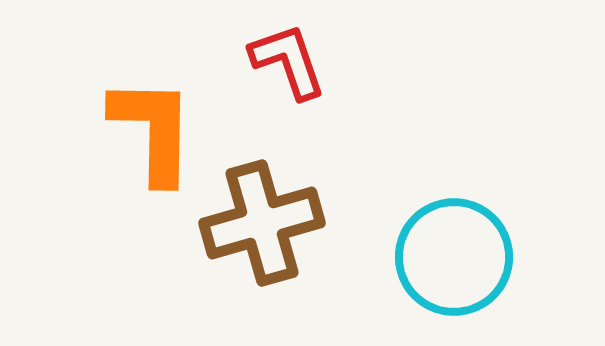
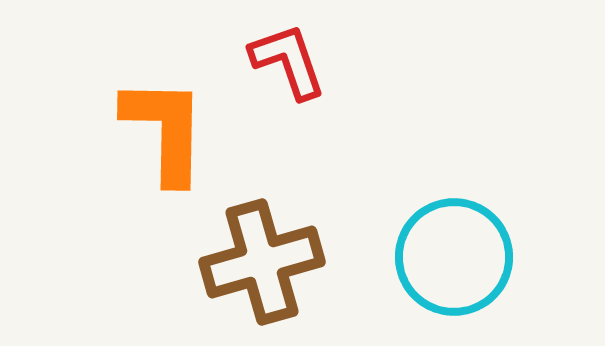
orange L-shape: moved 12 px right
brown cross: moved 39 px down
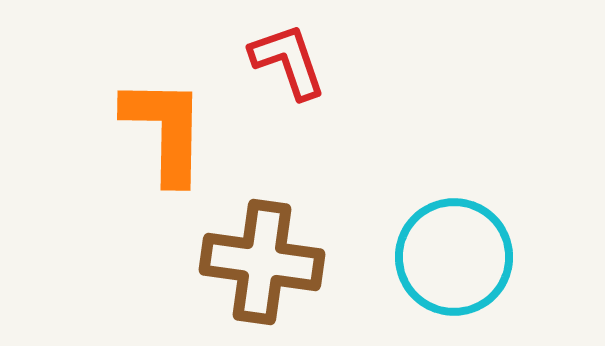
brown cross: rotated 24 degrees clockwise
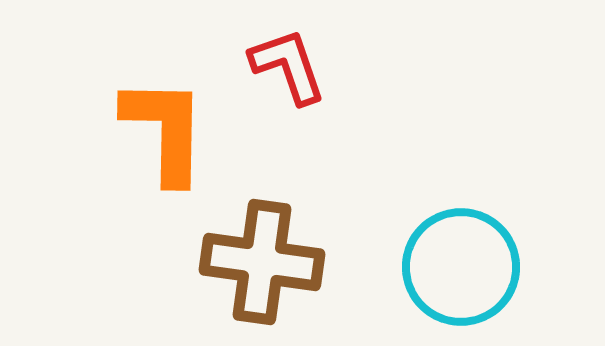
red L-shape: moved 5 px down
cyan circle: moved 7 px right, 10 px down
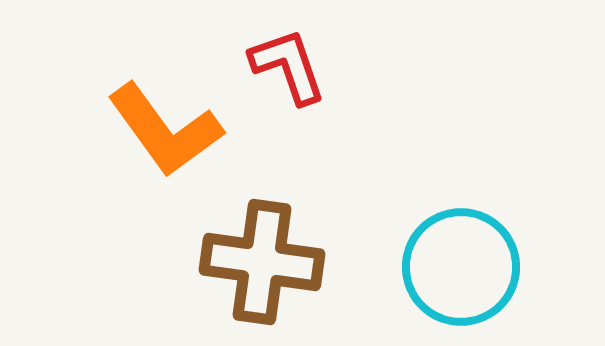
orange L-shape: rotated 143 degrees clockwise
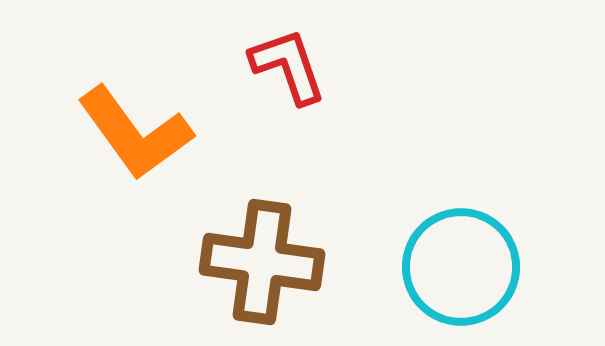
orange L-shape: moved 30 px left, 3 px down
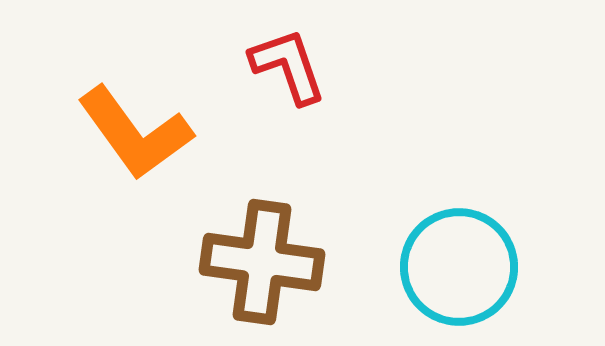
cyan circle: moved 2 px left
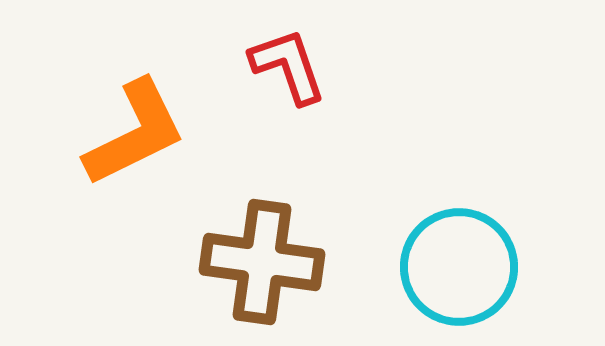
orange L-shape: rotated 80 degrees counterclockwise
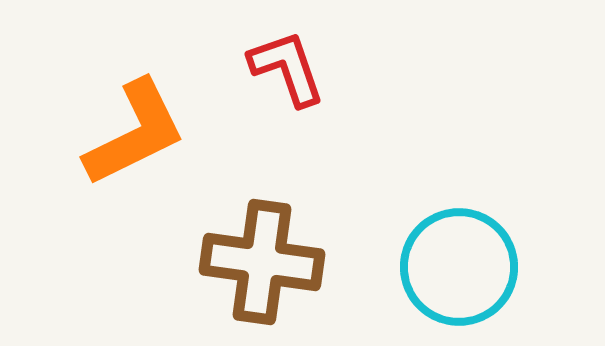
red L-shape: moved 1 px left, 2 px down
